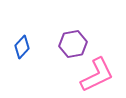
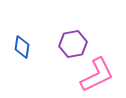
blue diamond: rotated 35 degrees counterclockwise
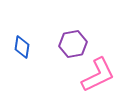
pink L-shape: moved 1 px right
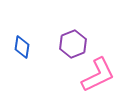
purple hexagon: rotated 12 degrees counterclockwise
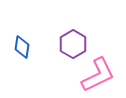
purple hexagon: rotated 8 degrees counterclockwise
